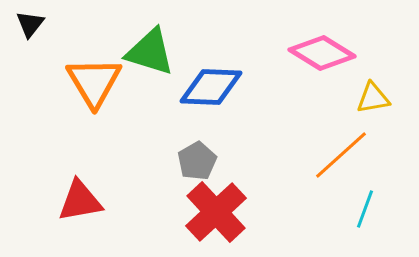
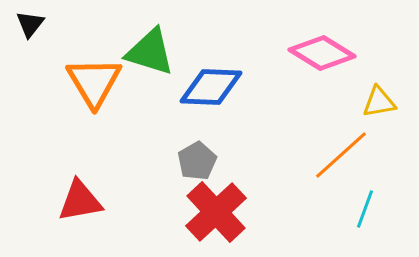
yellow triangle: moved 6 px right, 4 px down
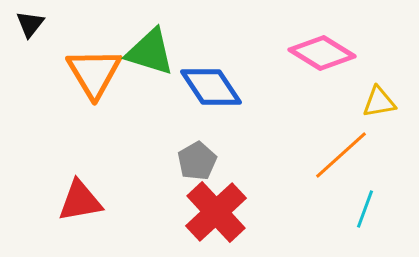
orange triangle: moved 9 px up
blue diamond: rotated 54 degrees clockwise
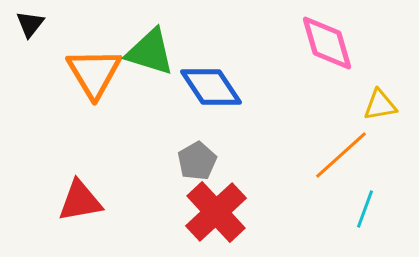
pink diamond: moved 5 px right, 10 px up; rotated 42 degrees clockwise
yellow triangle: moved 1 px right, 3 px down
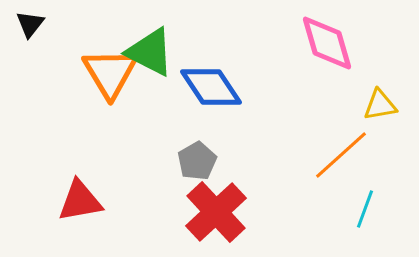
green triangle: rotated 10 degrees clockwise
orange triangle: moved 16 px right
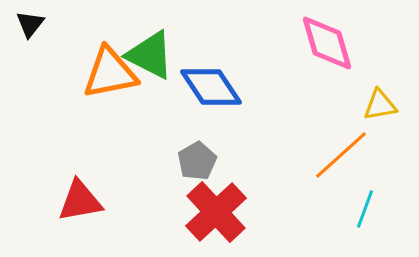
green triangle: moved 3 px down
orange triangle: rotated 50 degrees clockwise
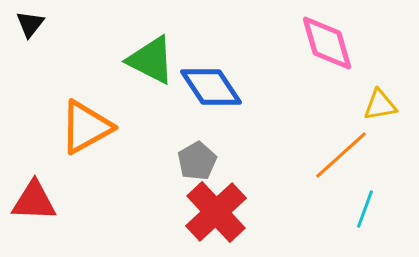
green triangle: moved 1 px right, 5 px down
orange triangle: moved 24 px left, 54 px down; rotated 18 degrees counterclockwise
red triangle: moved 46 px left; rotated 12 degrees clockwise
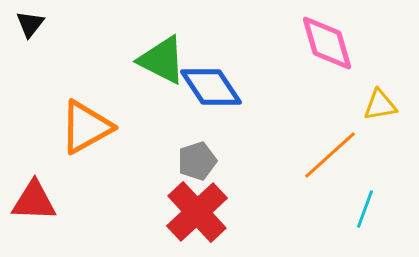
green triangle: moved 11 px right
orange line: moved 11 px left
gray pentagon: rotated 12 degrees clockwise
red cross: moved 19 px left
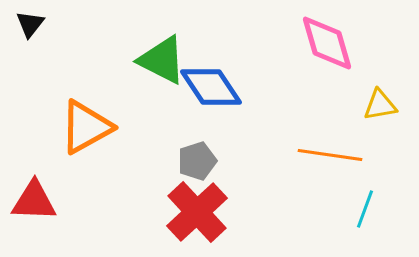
orange line: rotated 50 degrees clockwise
